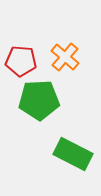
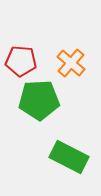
orange cross: moved 6 px right, 6 px down
green rectangle: moved 4 px left, 3 px down
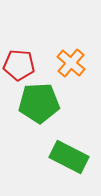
red pentagon: moved 2 px left, 4 px down
green pentagon: moved 3 px down
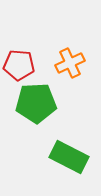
orange cross: moved 1 px left; rotated 24 degrees clockwise
green pentagon: moved 3 px left
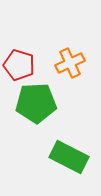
red pentagon: rotated 12 degrees clockwise
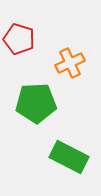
red pentagon: moved 26 px up
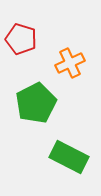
red pentagon: moved 2 px right
green pentagon: rotated 24 degrees counterclockwise
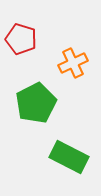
orange cross: moved 3 px right
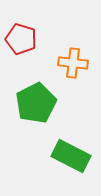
orange cross: rotated 32 degrees clockwise
green rectangle: moved 2 px right, 1 px up
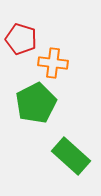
orange cross: moved 20 px left
green rectangle: rotated 15 degrees clockwise
